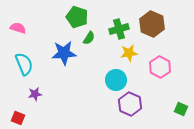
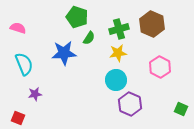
yellow star: moved 11 px left
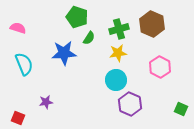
purple star: moved 11 px right, 8 px down
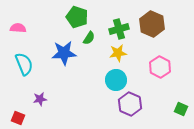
pink semicircle: rotated 14 degrees counterclockwise
purple star: moved 6 px left, 3 px up
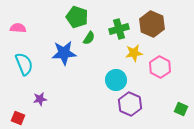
yellow star: moved 16 px right
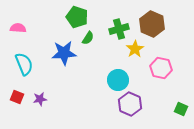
green semicircle: moved 1 px left
yellow star: moved 1 px right, 4 px up; rotated 24 degrees counterclockwise
pink hexagon: moved 1 px right, 1 px down; rotated 15 degrees counterclockwise
cyan circle: moved 2 px right
red square: moved 1 px left, 21 px up
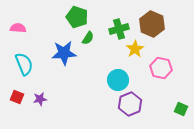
purple hexagon: rotated 15 degrees clockwise
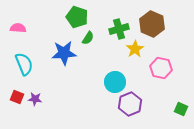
cyan circle: moved 3 px left, 2 px down
purple star: moved 5 px left; rotated 16 degrees clockwise
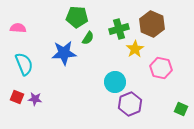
green pentagon: rotated 15 degrees counterclockwise
